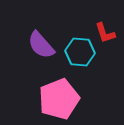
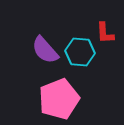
red L-shape: rotated 15 degrees clockwise
purple semicircle: moved 4 px right, 5 px down
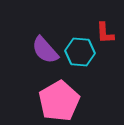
pink pentagon: moved 2 px down; rotated 9 degrees counterclockwise
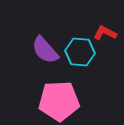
red L-shape: rotated 120 degrees clockwise
pink pentagon: rotated 27 degrees clockwise
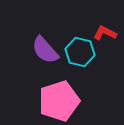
cyan hexagon: rotated 8 degrees clockwise
pink pentagon: rotated 15 degrees counterclockwise
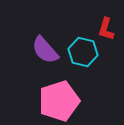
red L-shape: moved 1 px right, 4 px up; rotated 100 degrees counterclockwise
cyan hexagon: moved 3 px right
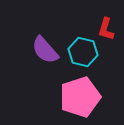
pink pentagon: moved 21 px right, 4 px up
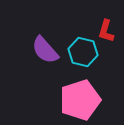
red L-shape: moved 2 px down
pink pentagon: moved 3 px down
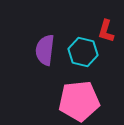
purple semicircle: rotated 48 degrees clockwise
pink pentagon: moved 1 px left, 1 px down; rotated 12 degrees clockwise
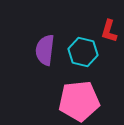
red L-shape: moved 3 px right
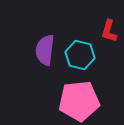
cyan hexagon: moved 3 px left, 3 px down
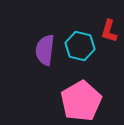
cyan hexagon: moved 9 px up
pink pentagon: moved 2 px right; rotated 24 degrees counterclockwise
